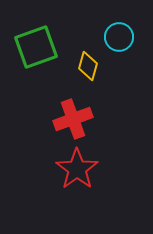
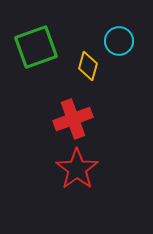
cyan circle: moved 4 px down
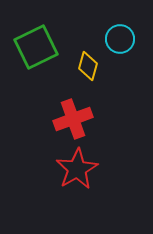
cyan circle: moved 1 px right, 2 px up
green square: rotated 6 degrees counterclockwise
red star: rotated 6 degrees clockwise
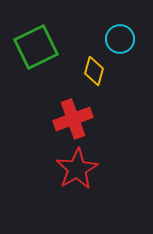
yellow diamond: moved 6 px right, 5 px down
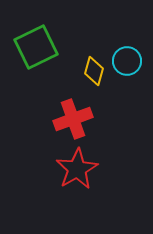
cyan circle: moved 7 px right, 22 px down
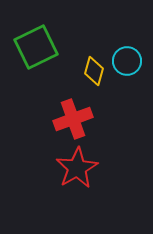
red star: moved 1 px up
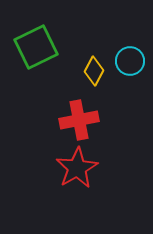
cyan circle: moved 3 px right
yellow diamond: rotated 12 degrees clockwise
red cross: moved 6 px right, 1 px down; rotated 9 degrees clockwise
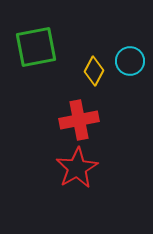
green square: rotated 15 degrees clockwise
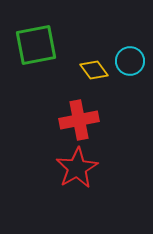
green square: moved 2 px up
yellow diamond: moved 1 px up; rotated 64 degrees counterclockwise
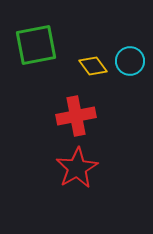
yellow diamond: moved 1 px left, 4 px up
red cross: moved 3 px left, 4 px up
